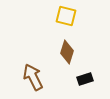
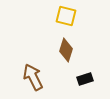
brown diamond: moved 1 px left, 2 px up
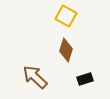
yellow square: rotated 15 degrees clockwise
brown arrow: moved 2 px right; rotated 20 degrees counterclockwise
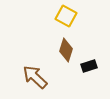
black rectangle: moved 4 px right, 13 px up
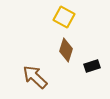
yellow square: moved 2 px left, 1 px down
black rectangle: moved 3 px right
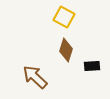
black rectangle: rotated 14 degrees clockwise
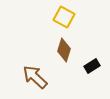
brown diamond: moved 2 px left
black rectangle: rotated 28 degrees counterclockwise
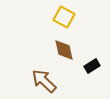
brown diamond: rotated 30 degrees counterclockwise
brown arrow: moved 9 px right, 4 px down
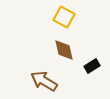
brown arrow: rotated 12 degrees counterclockwise
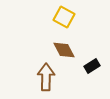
brown diamond: rotated 15 degrees counterclockwise
brown arrow: moved 2 px right, 4 px up; rotated 60 degrees clockwise
